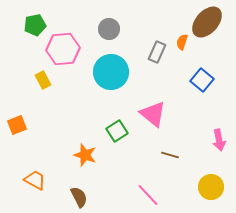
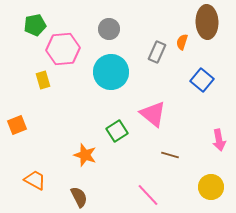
brown ellipse: rotated 44 degrees counterclockwise
yellow rectangle: rotated 12 degrees clockwise
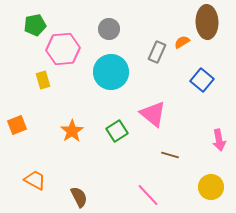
orange semicircle: rotated 42 degrees clockwise
orange star: moved 13 px left, 24 px up; rotated 20 degrees clockwise
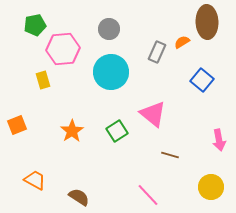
brown semicircle: rotated 30 degrees counterclockwise
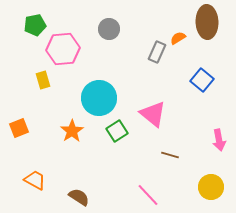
orange semicircle: moved 4 px left, 4 px up
cyan circle: moved 12 px left, 26 px down
orange square: moved 2 px right, 3 px down
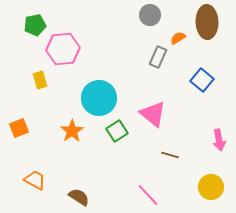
gray circle: moved 41 px right, 14 px up
gray rectangle: moved 1 px right, 5 px down
yellow rectangle: moved 3 px left
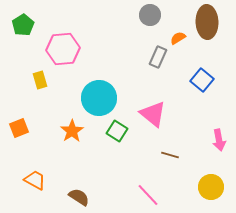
green pentagon: moved 12 px left; rotated 20 degrees counterclockwise
green square: rotated 25 degrees counterclockwise
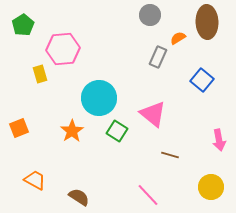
yellow rectangle: moved 6 px up
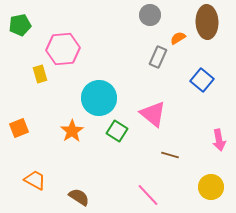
green pentagon: moved 3 px left; rotated 20 degrees clockwise
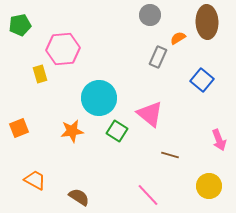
pink triangle: moved 3 px left
orange star: rotated 25 degrees clockwise
pink arrow: rotated 10 degrees counterclockwise
yellow circle: moved 2 px left, 1 px up
